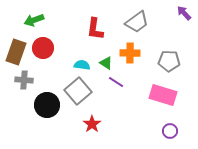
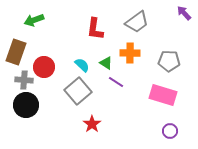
red circle: moved 1 px right, 19 px down
cyan semicircle: rotated 35 degrees clockwise
black circle: moved 21 px left
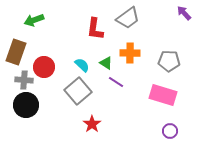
gray trapezoid: moved 9 px left, 4 px up
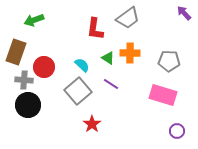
green triangle: moved 2 px right, 5 px up
purple line: moved 5 px left, 2 px down
black circle: moved 2 px right
purple circle: moved 7 px right
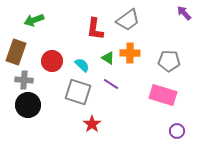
gray trapezoid: moved 2 px down
red circle: moved 8 px right, 6 px up
gray square: moved 1 px down; rotated 32 degrees counterclockwise
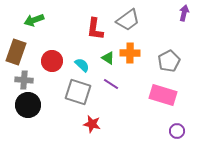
purple arrow: rotated 56 degrees clockwise
gray pentagon: rotated 30 degrees counterclockwise
red star: rotated 24 degrees counterclockwise
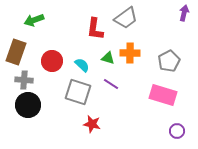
gray trapezoid: moved 2 px left, 2 px up
green triangle: rotated 16 degrees counterclockwise
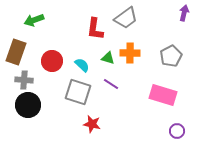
gray pentagon: moved 2 px right, 5 px up
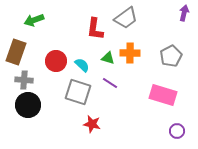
red circle: moved 4 px right
purple line: moved 1 px left, 1 px up
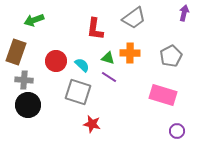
gray trapezoid: moved 8 px right
purple line: moved 1 px left, 6 px up
